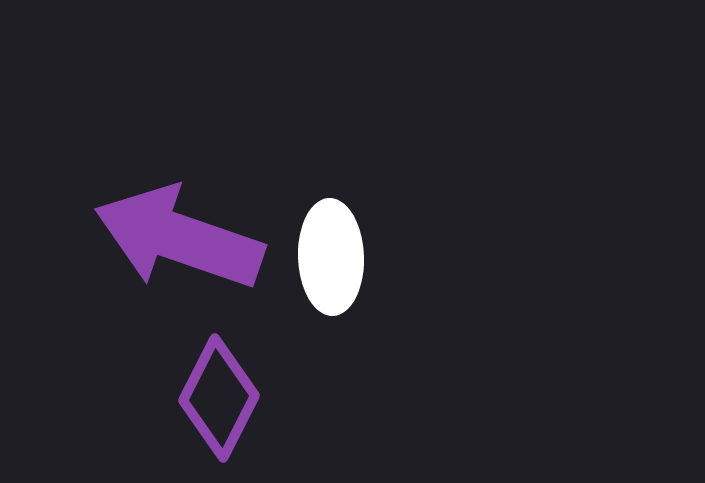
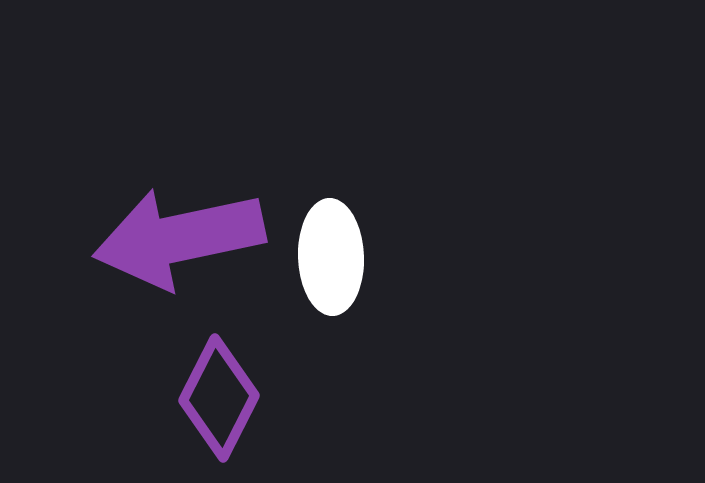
purple arrow: rotated 31 degrees counterclockwise
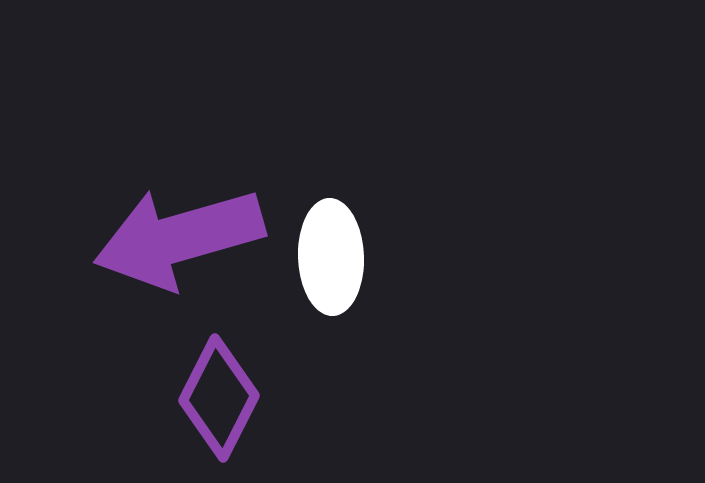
purple arrow: rotated 4 degrees counterclockwise
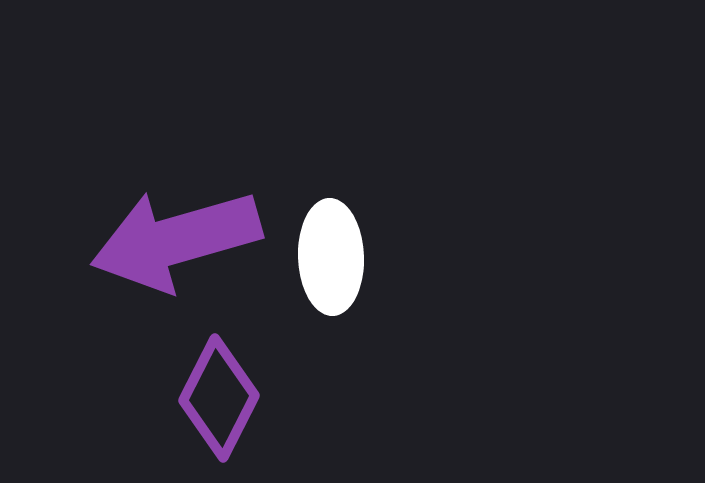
purple arrow: moved 3 px left, 2 px down
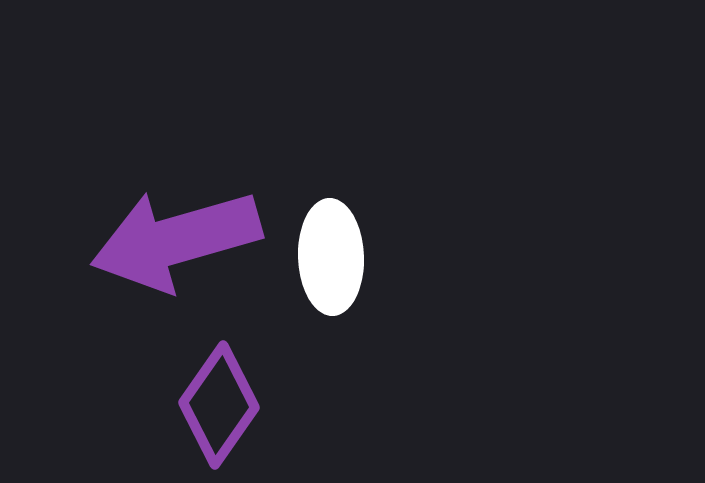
purple diamond: moved 7 px down; rotated 8 degrees clockwise
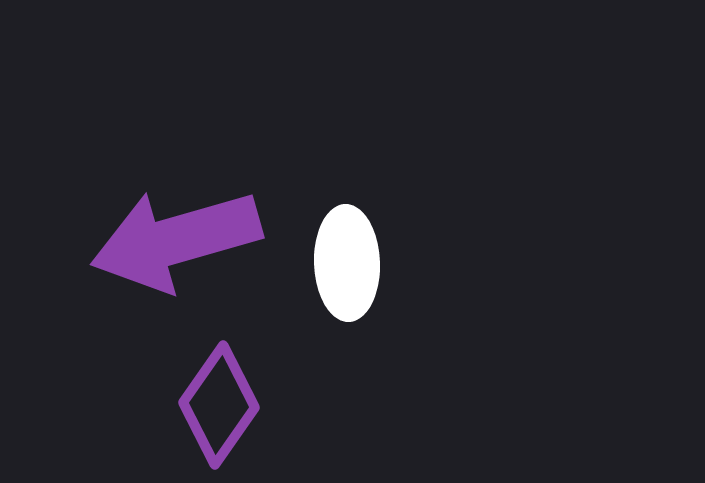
white ellipse: moved 16 px right, 6 px down
